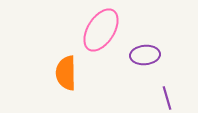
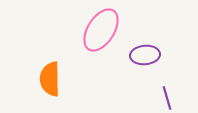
orange semicircle: moved 16 px left, 6 px down
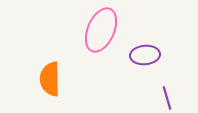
pink ellipse: rotated 9 degrees counterclockwise
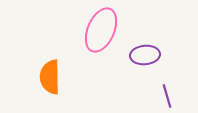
orange semicircle: moved 2 px up
purple line: moved 2 px up
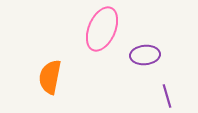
pink ellipse: moved 1 px right, 1 px up
orange semicircle: rotated 12 degrees clockwise
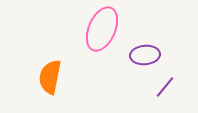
purple line: moved 2 px left, 9 px up; rotated 55 degrees clockwise
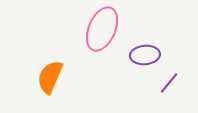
orange semicircle: rotated 12 degrees clockwise
purple line: moved 4 px right, 4 px up
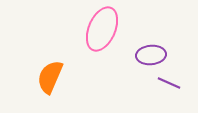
purple ellipse: moved 6 px right
purple line: rotated 75 degrees clockwise
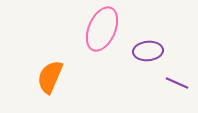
purple ellipse: moved 3 px left, 4 px up
purple line: moved 8 px right
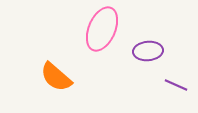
orange semicircle: moved 6 px right; rotated 72 degrees counterclockwise
purple line: moved 1 px left, 2 px down
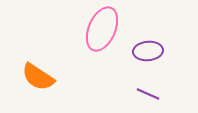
orange semicircle: moved 18 px left; rotated 8 degrees counterclockwise
purple line: moved 28 px left, 9 px down
